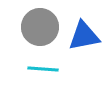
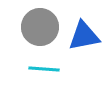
cyan line: moved 1 px right
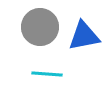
cyan line: moved 3 px right, 5 px down
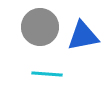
blue triangle: moved 1 px left
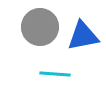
cyan line: moved 8 px right
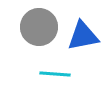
gray circle: moved 1 px left
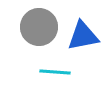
cyan line: moved 2 px up
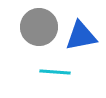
blue triangle: moved 2 px left
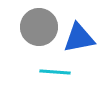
blue triangle: moved 2 px left, 2 px down
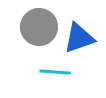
blue triangle: rotated 8 degrees counterclockwise
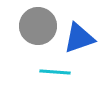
gray circle: moved 1 px left, 1 px up
